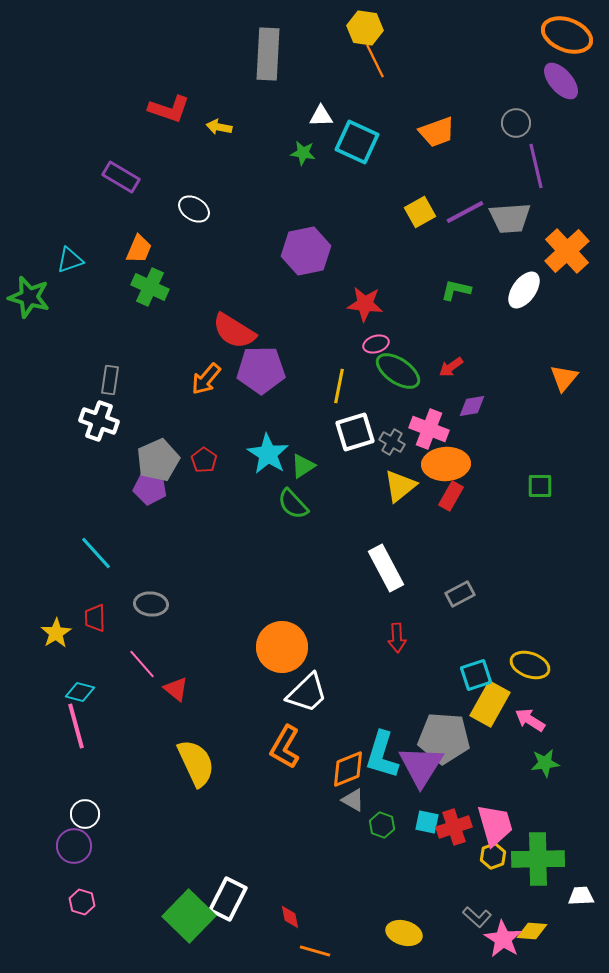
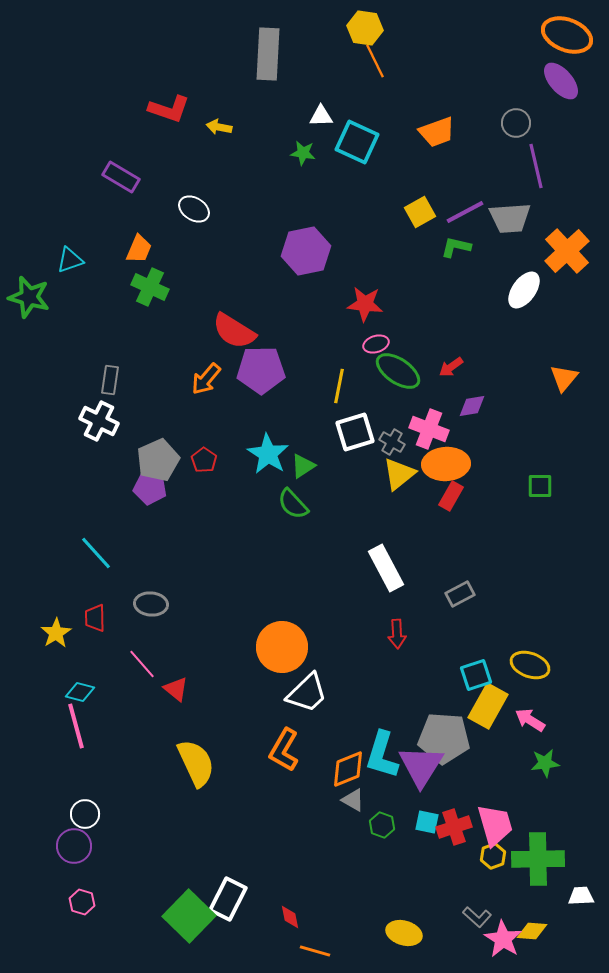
green L-shape at (456, 290): moved 43 px up
white cross at (99, 421): rotated 6 degrees clockwise
yellow triangle at (400, 486): moved 1 px left, 12 px up
red arrow at (397, 638): moved 4 px up
yellow rectangle at (490, 704): moved 2 px left, 2 px down
orange L-shape at (285, 747): moved 1 px left, 3 px down
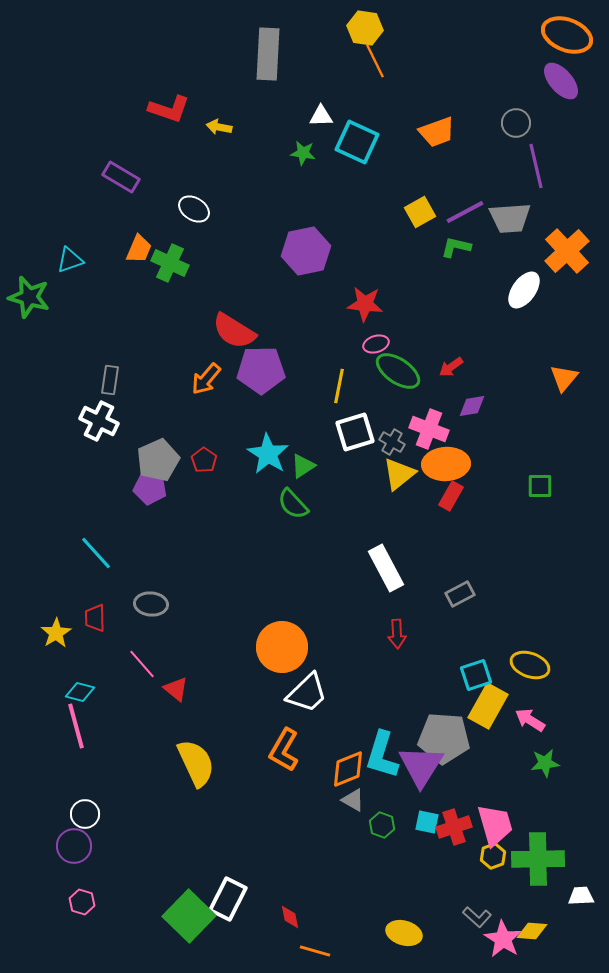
green cross at (150, 287): moved 20 px right, 24 px up
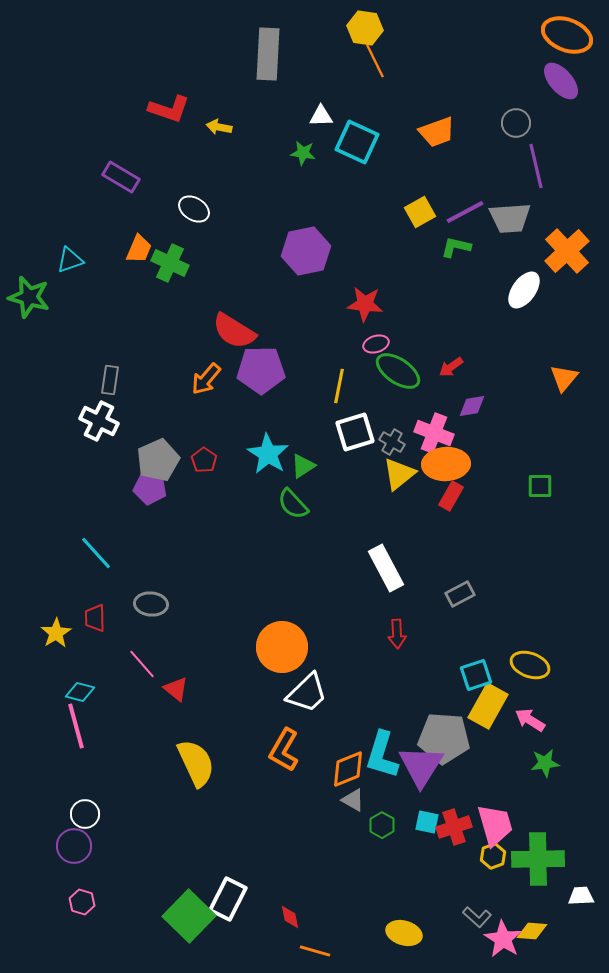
pink cross at (429, 429): moved 5 px right, 4 px down
green hexagon at (382, 825): rotated 10 degrees clockwise
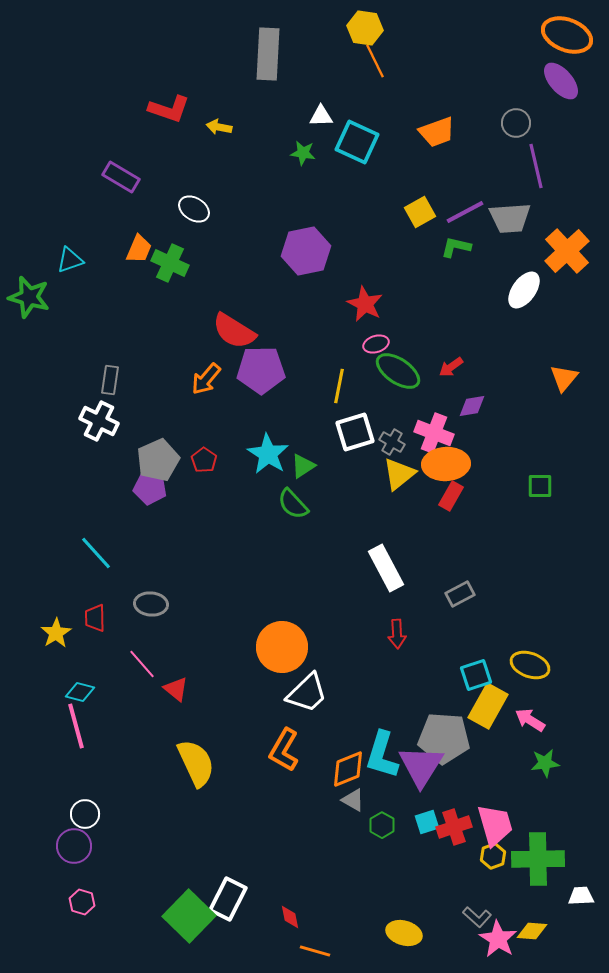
red star at (365, 304): rotated 21 degrees clockwise
cyan square at (427, 822): rotated 30 degrees counterclockwise
pink star at (503, 939): moved 5 px left
